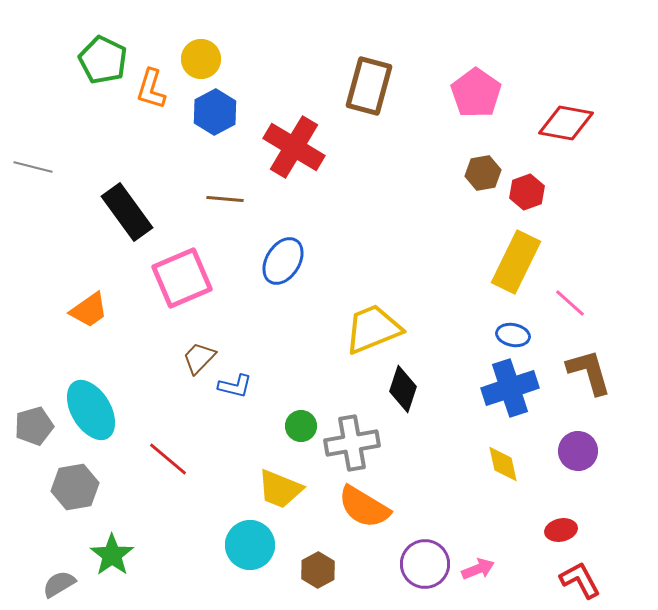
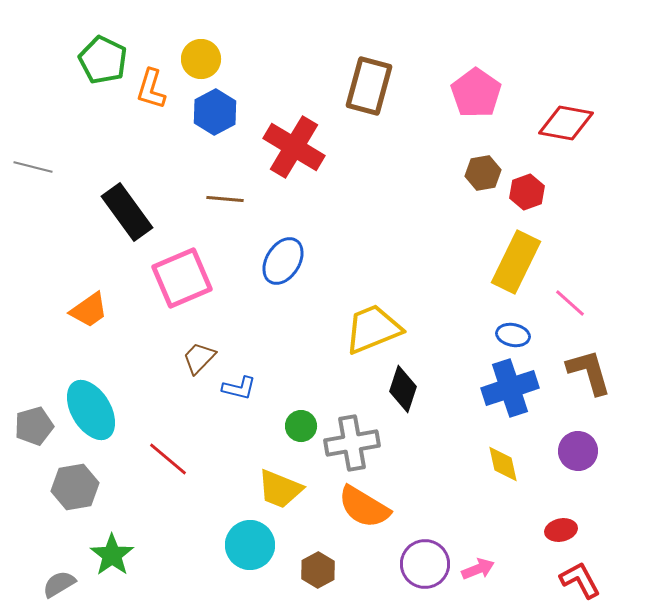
blue L-shape at (235, 386): moved 4 px right, 2 px down
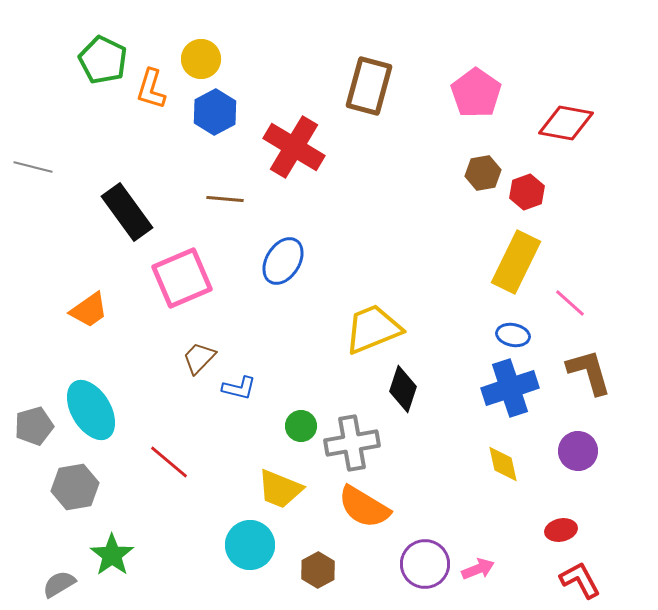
red line at (168, 459): moved 1 px right, 3 px down
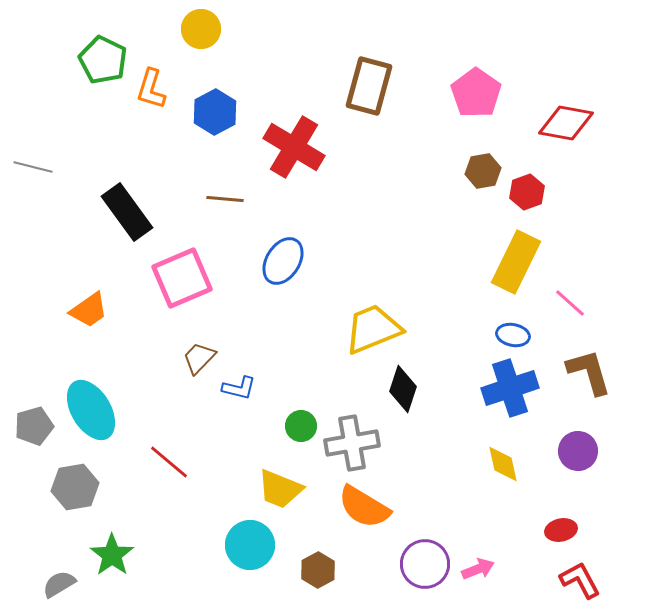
yellow circle at (201, 59): moved 30 px up
brown hexagon at (483, 173): moved 2 px up
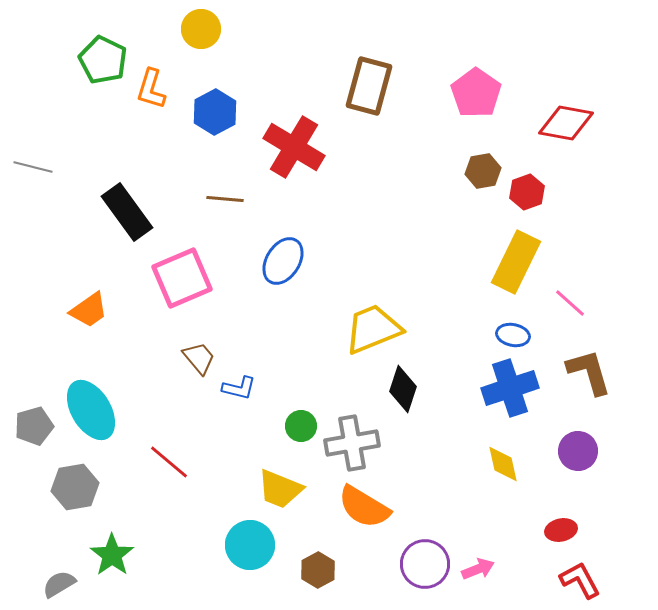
brown trapezoid at (199, 358): rotated 96 degrees clockwise
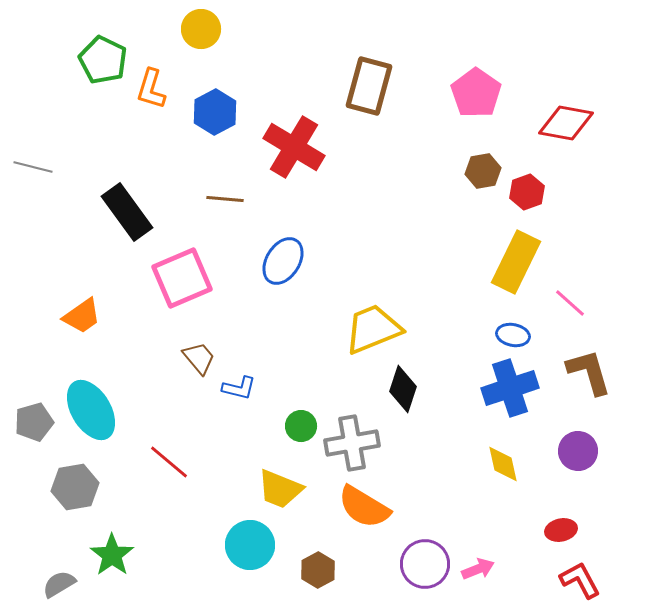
orange trapezoid at (89, 310): moved 7 px left, 6 px down
gray pentagon at (34, 426): moved 4 px up
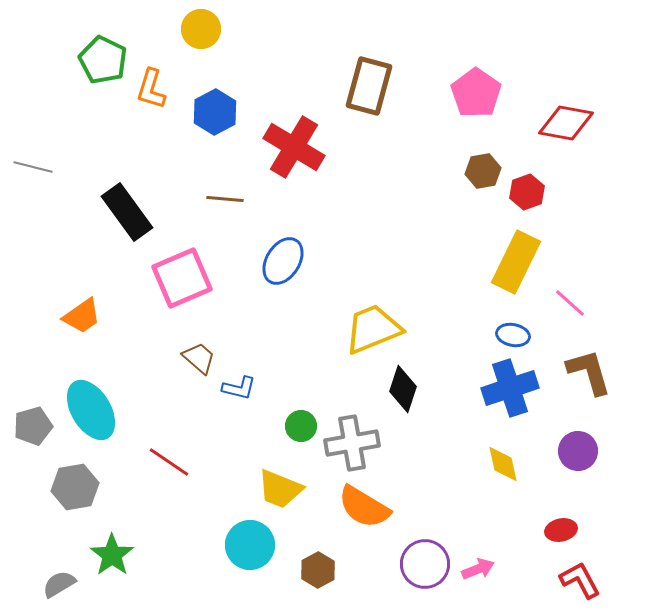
brown trapezoid at (199, 358): rotated 9 degrees counterclockwise
gray pentagon at (34, 422): moved 1 px left, 4 px down
red line at (169, 462): rotated 6 degrees counterclockwise
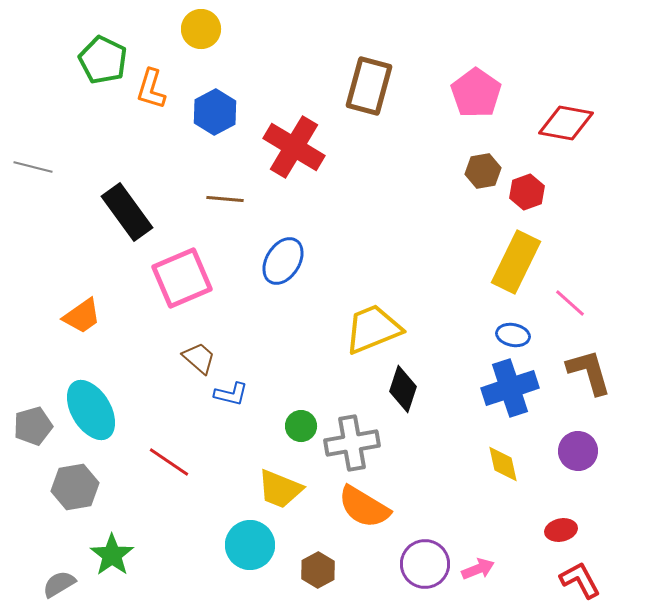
blue L-shape at (239, 388): moved 8 px left, 6 px down
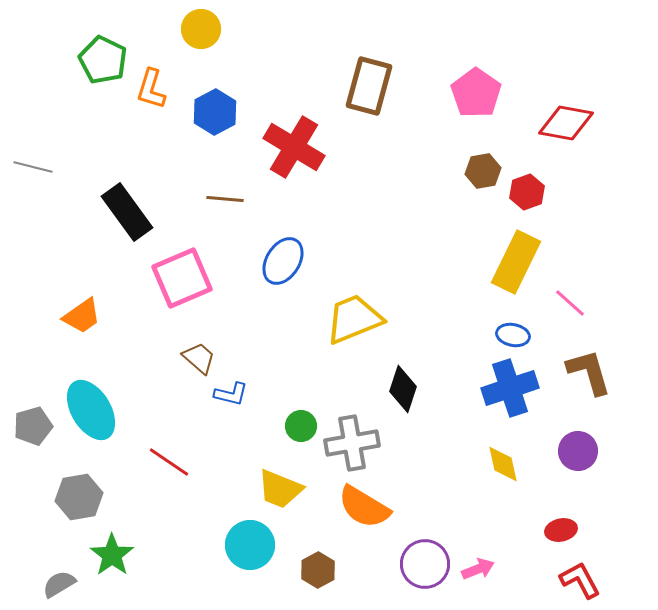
yellow trapezoid at (373, 329): moved 19 px left, 10 px up
gray hexagon at (75, 487): moved 4 px right, 10 px down
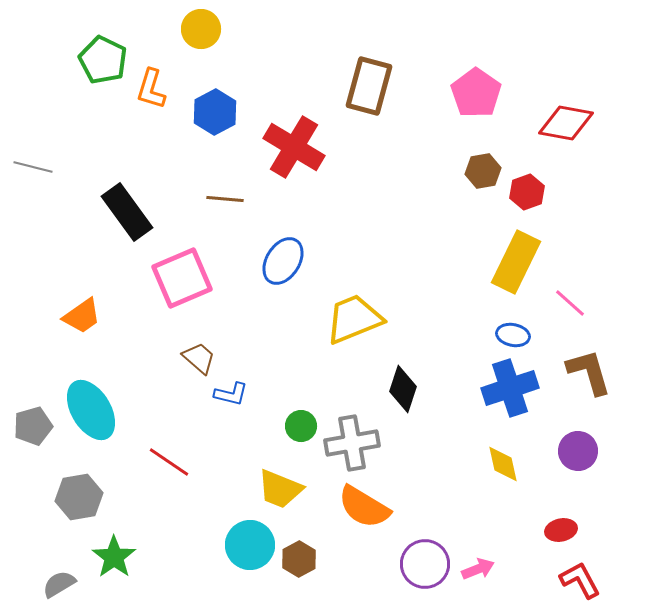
green star at (112, 555): moved 2 px right, 2 px down
brown hexagon at (318, 570): moved 19 px left, 11 px up
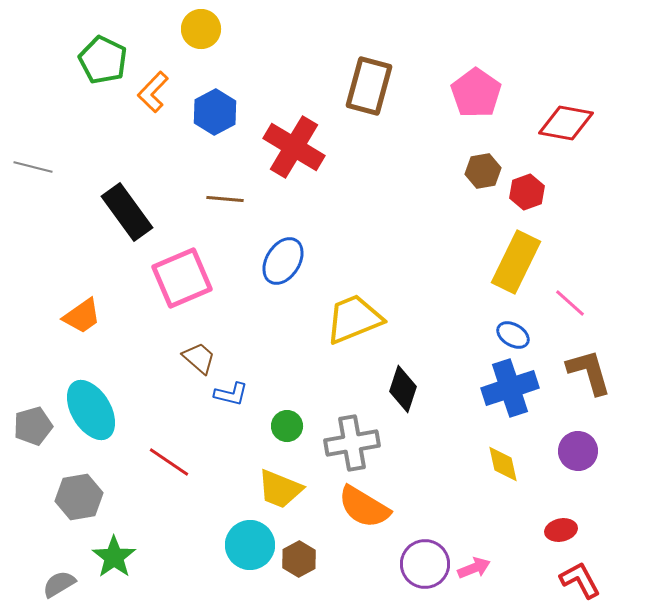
orange L-shape at (151, 89): moved 2 px right, 3 px down; rotated 27 degrees clockwise
blue ellipse at (513, 335): rotated 20 degrees clockwise
green circle at (301, 426): moved 14 px left
pink arrow at (478, 569): moved 4 px left, 1 px up
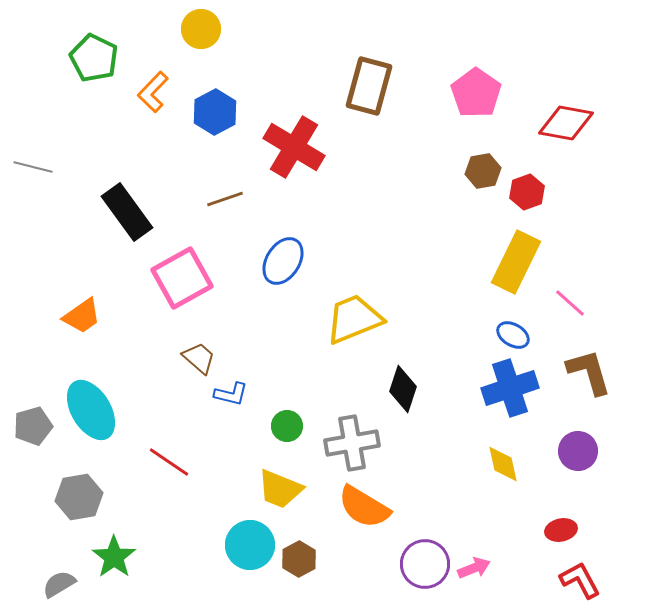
green pentagon at (103, 60): moved 9 px left, 2 px up
brown line at (225, 199): rotated 24 degrees counterclockwise
pink square at (182, 278): rotated 6 degrees counterclockwise
